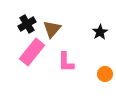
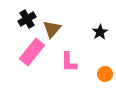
black cross: moved 5 px up
pink L-shape: moved 3 px right
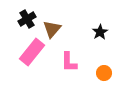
orange circle: moved 1 px left, 1 px up
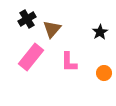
pink rectangle: moved 1 px left, 5 px down
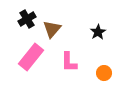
black star: moved 2 px left
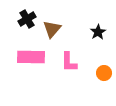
pink rectangle: rotated 52 degrees clockwise
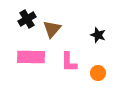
black star: moved 3 px down; rotated 21 degrees counterclockwise
orange circle: moved 6 px left
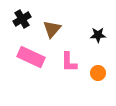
black cross: moved 5 px left
black star: rotated 21 degrees counterclockwise
pink rectangle: rotated 24 degrees clockwise
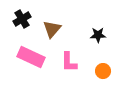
orange circle: moved 5 px right, 2 px up
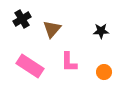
black star: moved 3 px right, 4 px up
pink rectangle: moved 1 px left, 9 px down; rotated 8 degrees clockwise
orange circle: moved 1 px right, 1 px down
